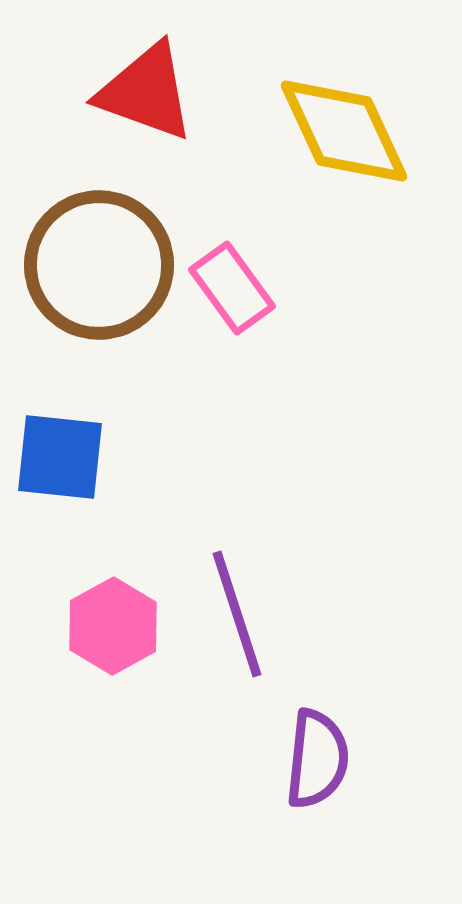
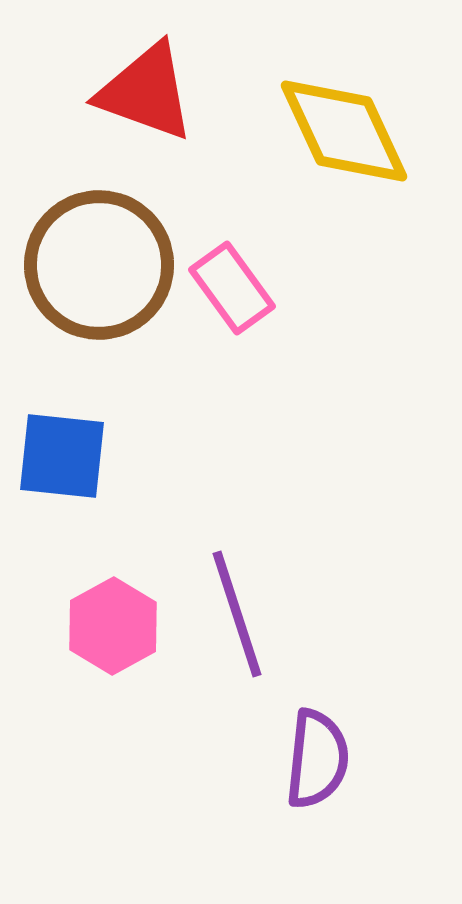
blue square: moved 2 px right, 1 px up
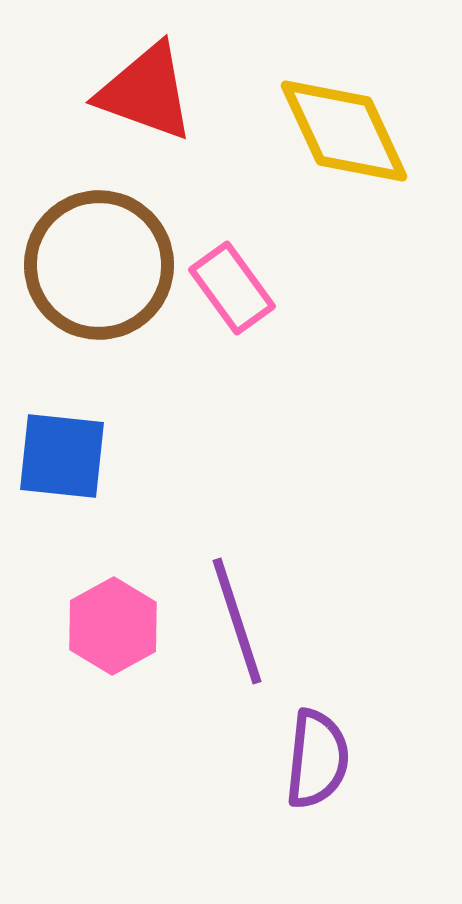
purple line: moved 7 px down
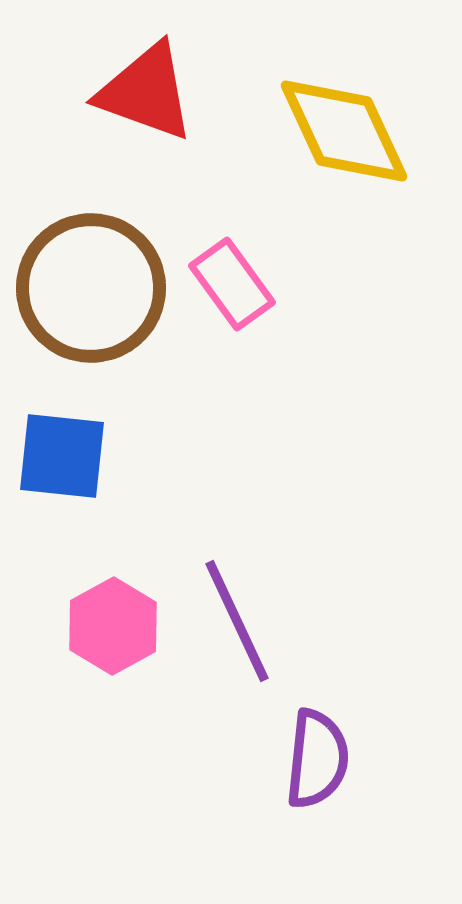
brown circle: moved 8 px left, 23 px down
pink rectangle: moved 4 px up
purple line: rotated 7 degrees counterclockwise
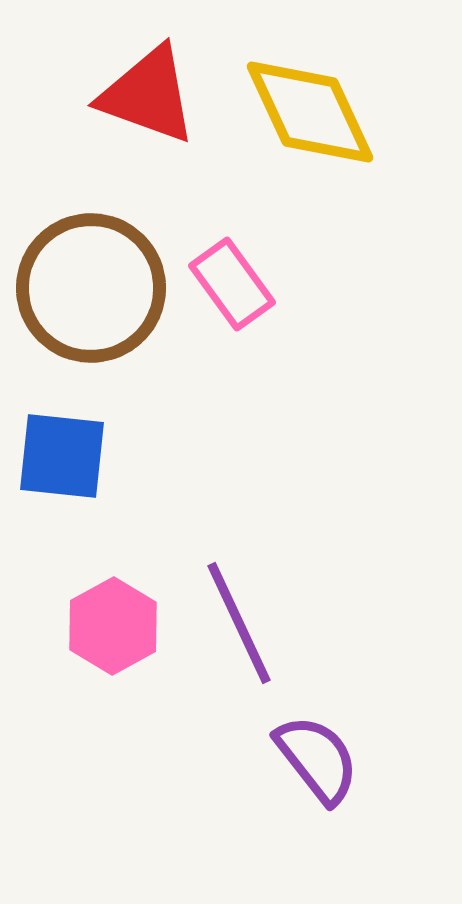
red triangle: moved 2 px right, 3 px down
yellow diamond: moved 34 px left, 19 px up
purple line: moved 2 px right, 2 px down
purple semicircle: rotated 44 degrees counterclockwise
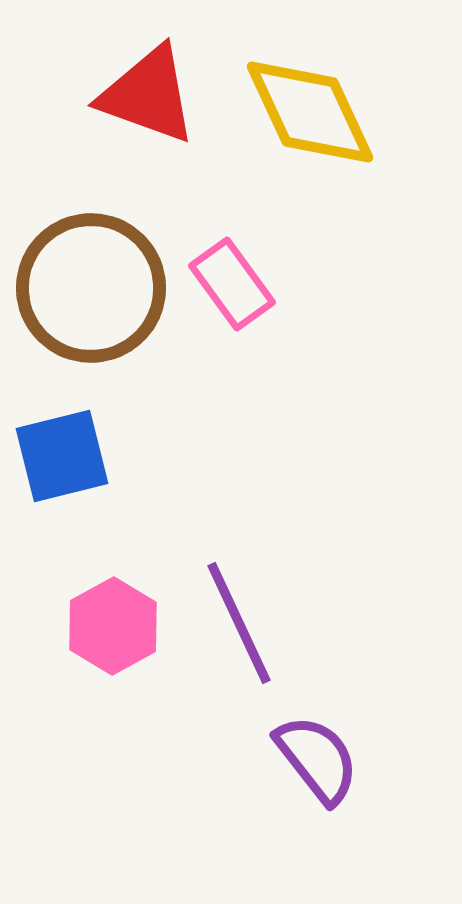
blue square: rotated 20 degrees counterclockwise
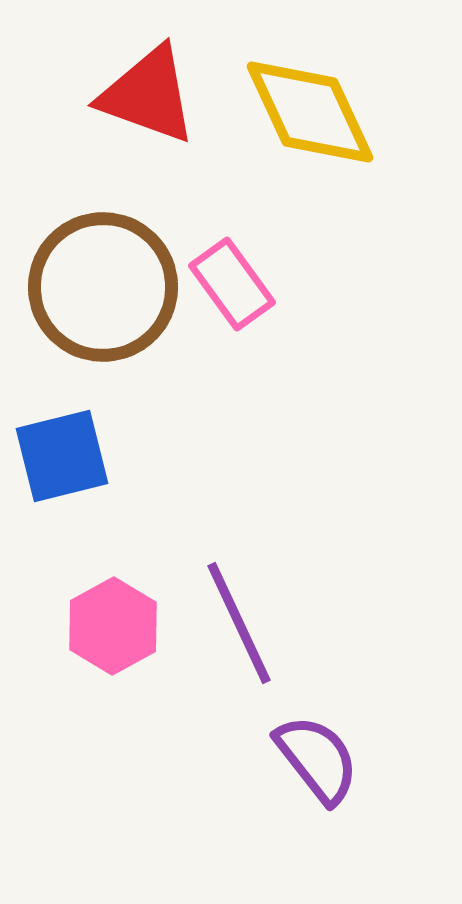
brown circle: moved 12 px right, 1 px up
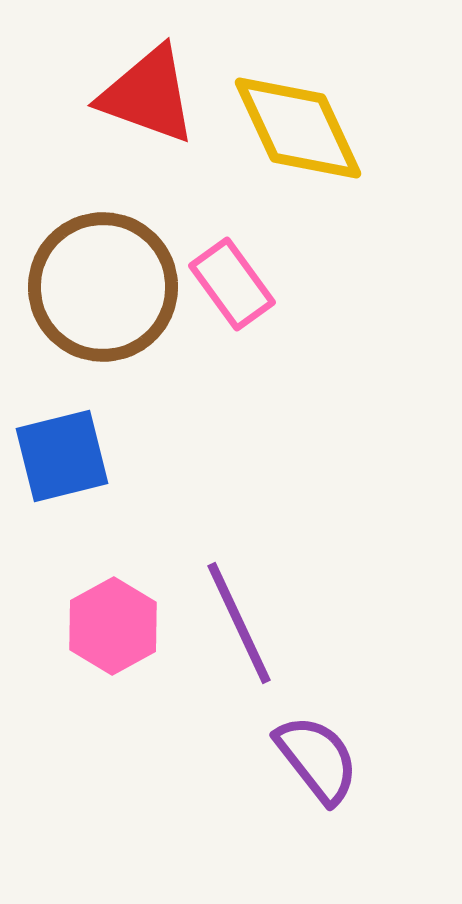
yellow diamond: moved 12 px left, 16 px down
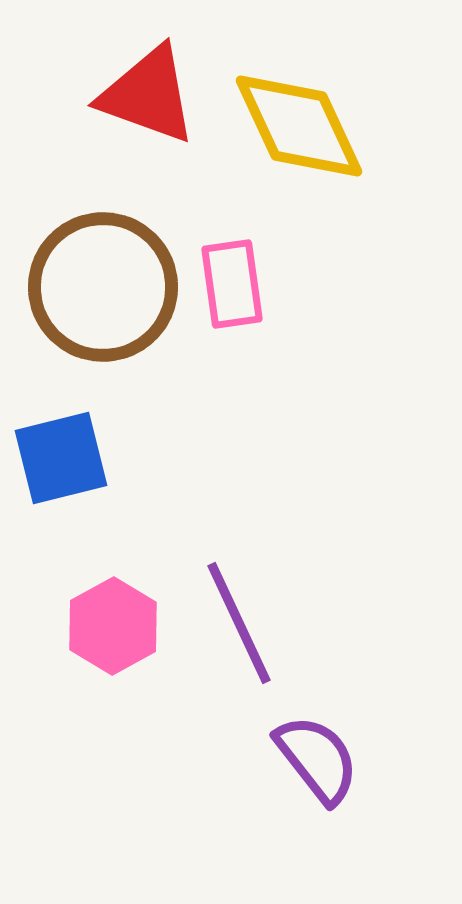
yellow diamond: moved 1 px right, 2 px up
pink rectangle: rotated 28 degrees clockwise
blue square: moved 1 px left, 2 px down
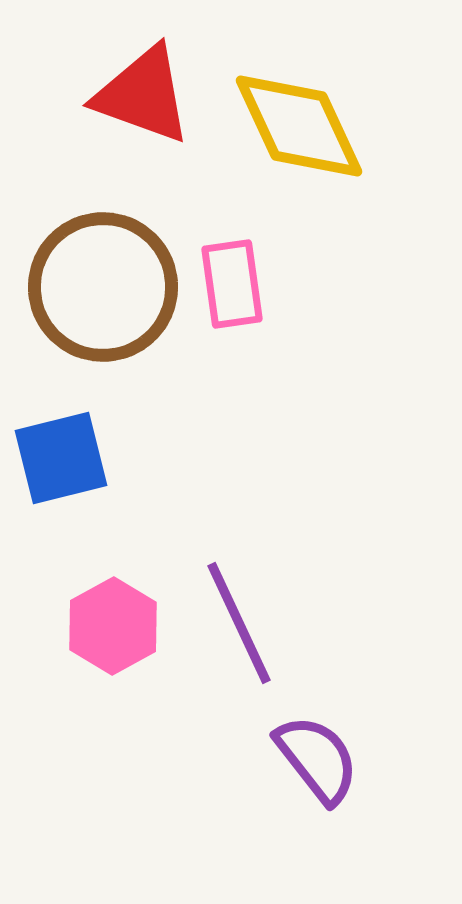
red triangle: moved 5 px left
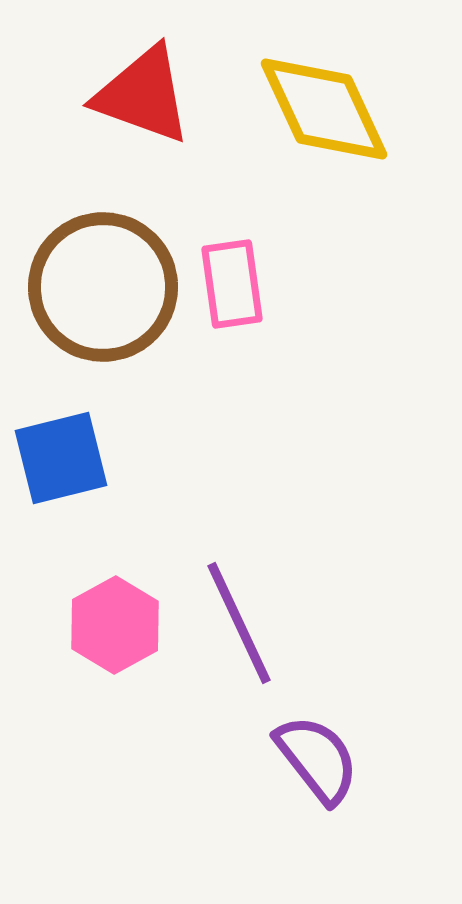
yellow diamond: moved 25 px right, 17 px up
pink hexagon: moved 2 px right, 1 px up
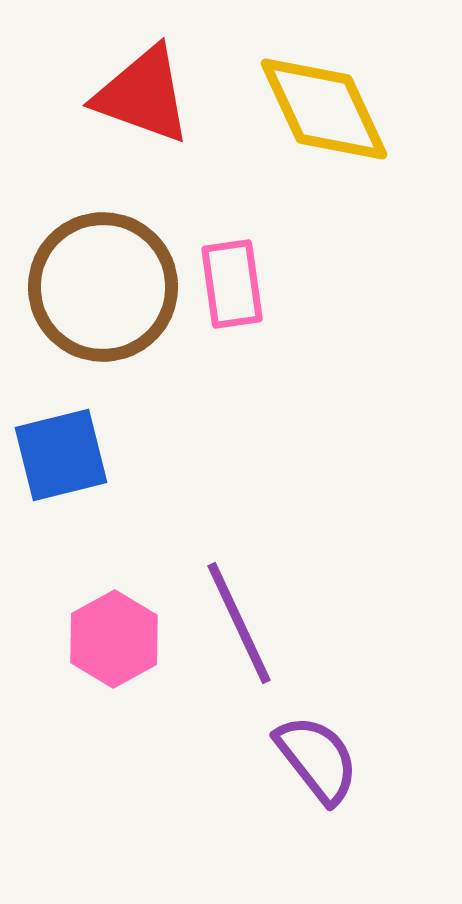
blue square: moved 3 px up
pink hexagon: moved 1 px left, 14 px down
